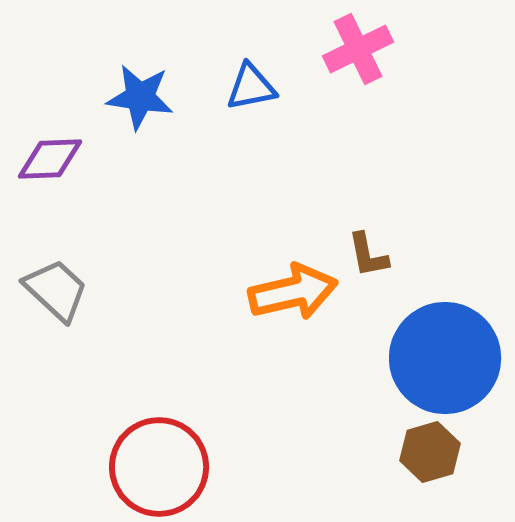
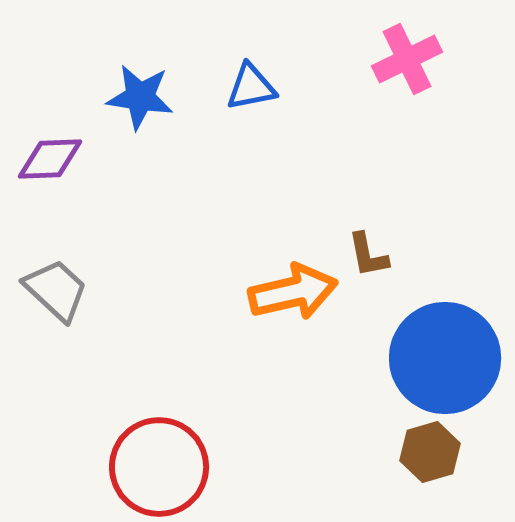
pink cross: moved 49 px right, 10 px down
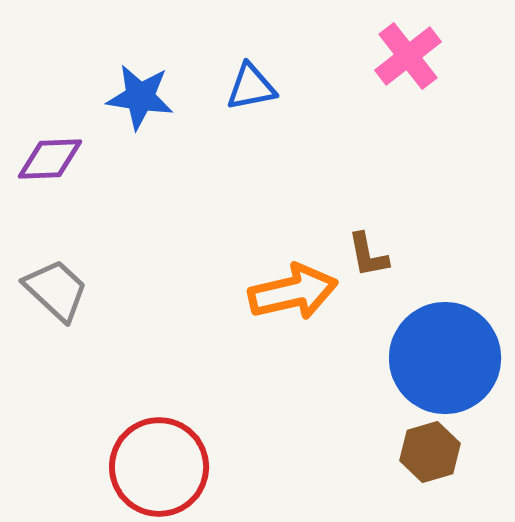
pink cross: moved 1 px right, 3 px up; rotated 12 degrees counterclockwise
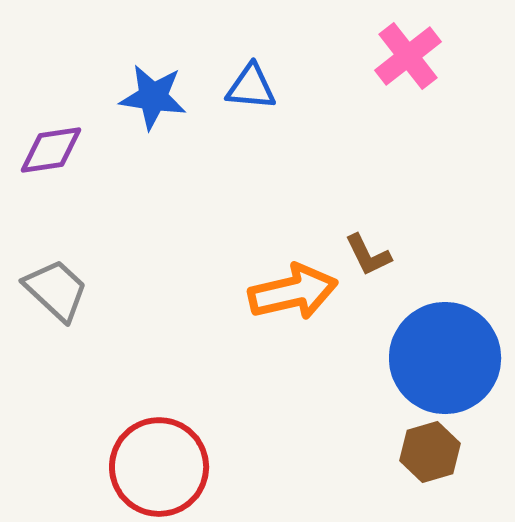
blue triangle: rotated 16 degrees clockwise
blue star: moved 13 px right
purple diamond: moved 1 px right, 9 px up; rotated 6 degrees counterclockwise
brown L-shape: rotated 15 degrees counterclockwise
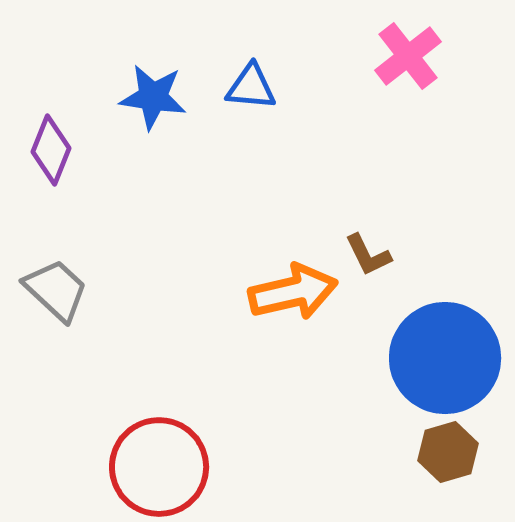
purple diamond: rotated 60 degrees counterclockwise
brown hexagon: moved 18 px right
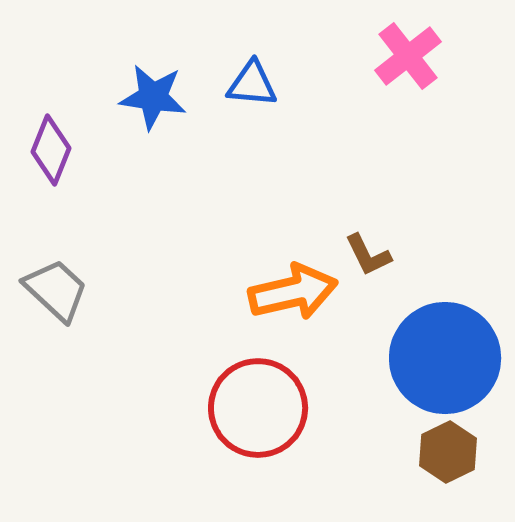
blue triangle: moved 1 px right, 3 px up
brown hexagon: rotated 10 degrees counterclockwise
red circle: moved 99 px right, 59 px up
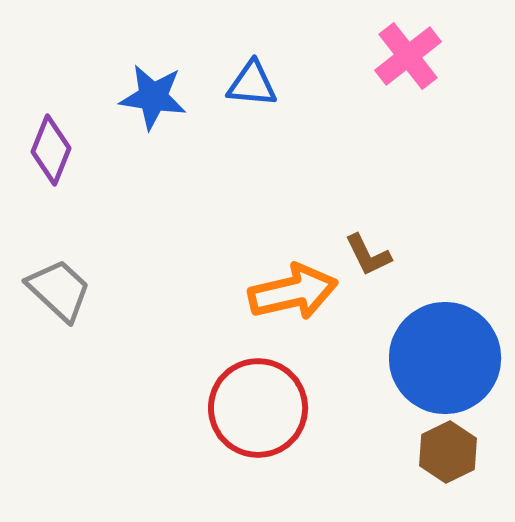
gray trapezoid: moved 3 px right
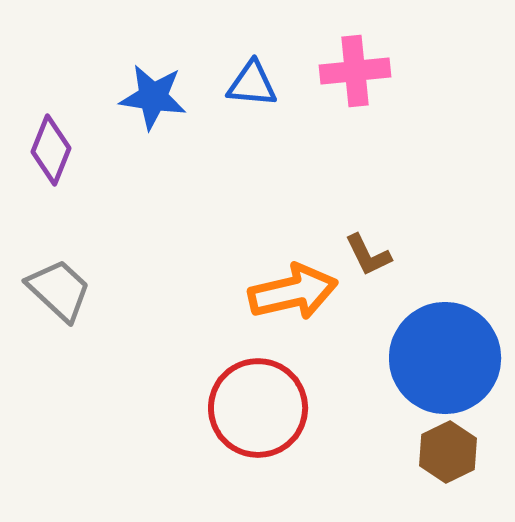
pink cross: moved 53 px left, 15 px down; rotated 32 degrees clockwise
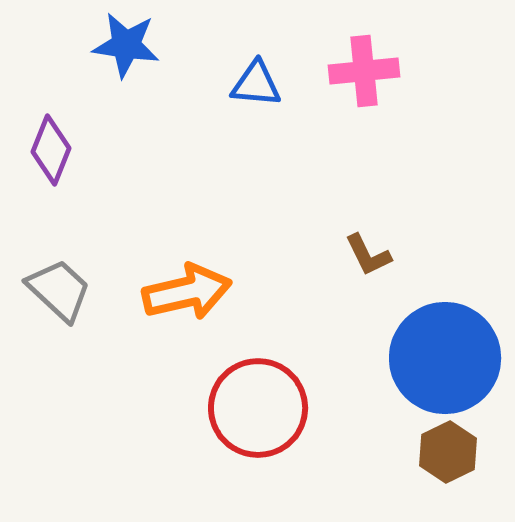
pink cross: moved 9 px right
blue triangle: moved 4 px right
blue star: moved 27 px left, 52 px up
orange arrow: moved 106 px left
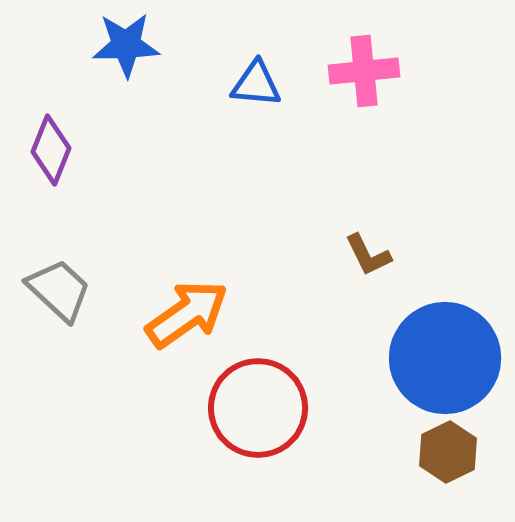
blue star: rotated 10 degrees counterclockwise
orange arrow: moved 22 px down; rotated 22 degrees counterclockwise
